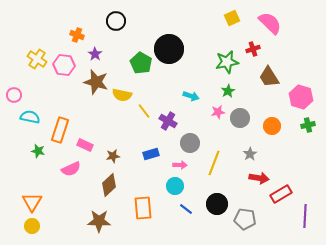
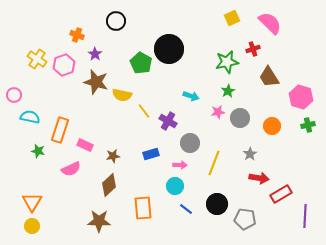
pink hexagon at (64, 65): rotated 25 degrees counterclockwise
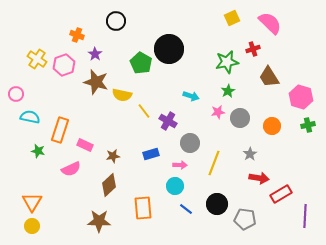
pink circle at (14, 95): moved 2 px right, 1 px up
